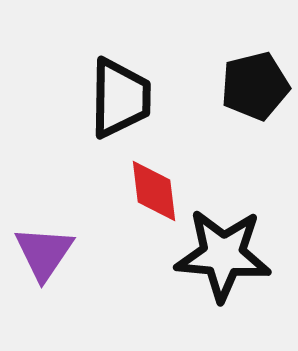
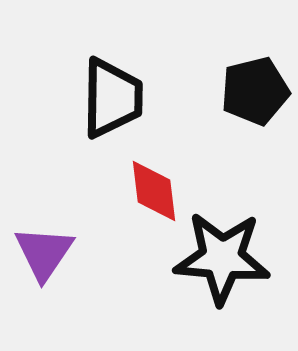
black pentagon: moved 5 px down
black trapezoid: moved 8 px left
black star: moved 1 px left, 3 px down
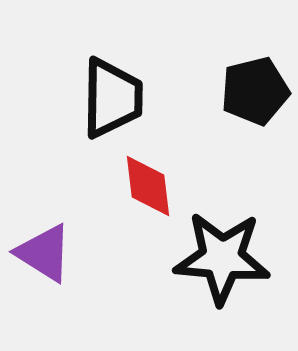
red diamond: moved 6 px left, 5 px up
purple triangle: rotated 32 degrees counterclockwise
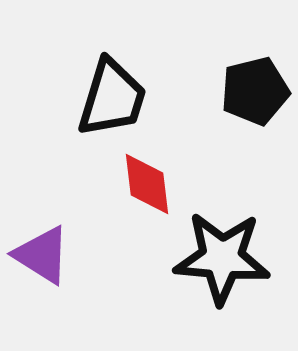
black trapezoid: rotated 16 degrees clockwise
red diamond: moved 1 px left, 2 px up
purple triangle: moved 2 px left, 2 px down
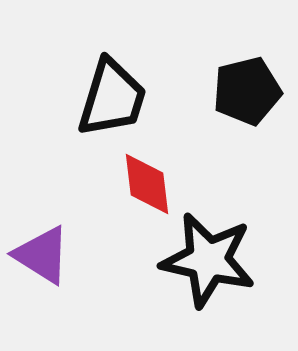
black pentagon: moved 8 px left
black star: moved 14 px left, 2 px down; rotated 8 degrees clockwise
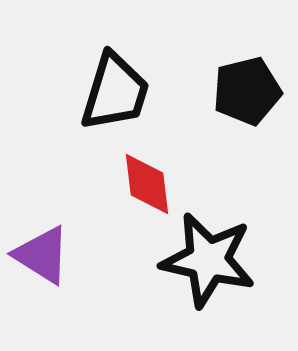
black trapezoid: moved 3 px right, 6 px up
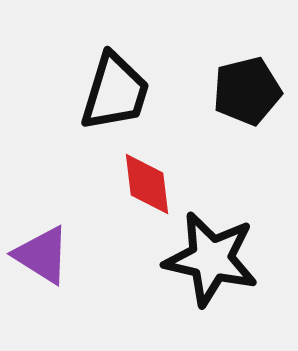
black star: moved 3 px right, 1 px up
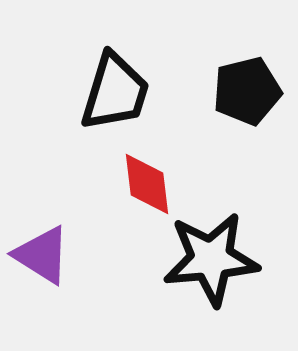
black star: rotated 18 degrees counterclockwise
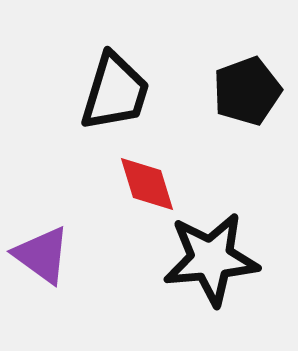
black pentagon: rotated 6 degrees counterclockwise
red diamond: rotated 10 degrees counterclockwise
purple triangle: rotated 4 degrees clockwise
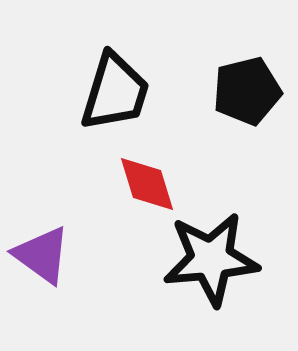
black pentagon: rotated 6 degrees clockwise
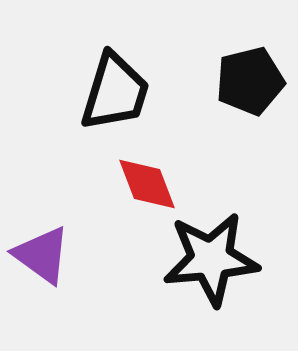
black pentagon: moved 3 px right, 10 px up
red diamond: rotated 4 degrees counterclockwise
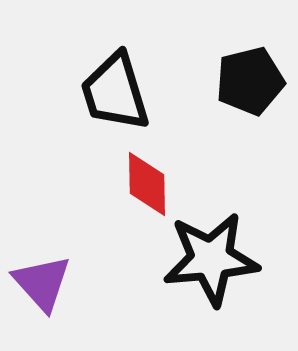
black trapezoid: rotated 146 degrees clockwise
red diamond: rotated 20 degrees clockwise
purple triangle: moved 28 px down; rotated 12 degrees clockwise
